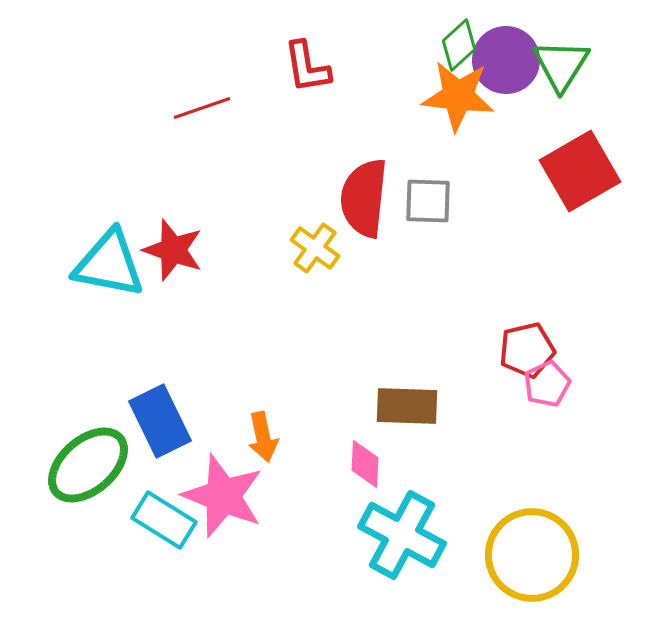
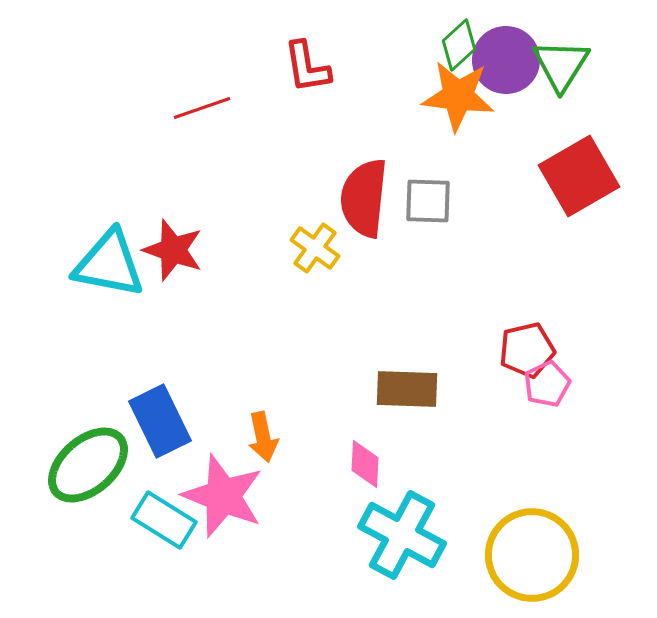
red square: moved 1 px left, 5 px down
brown rectangle: moved 17 px up
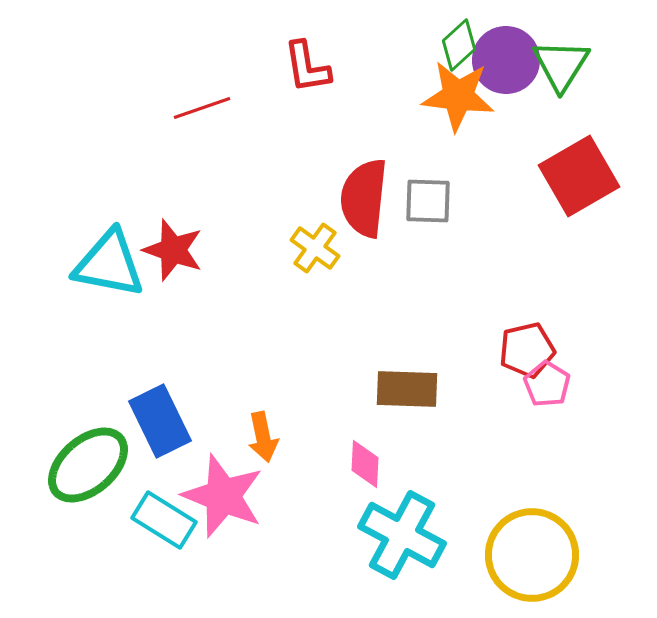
pink pentagon: rotated 15 degrees counterclockwise
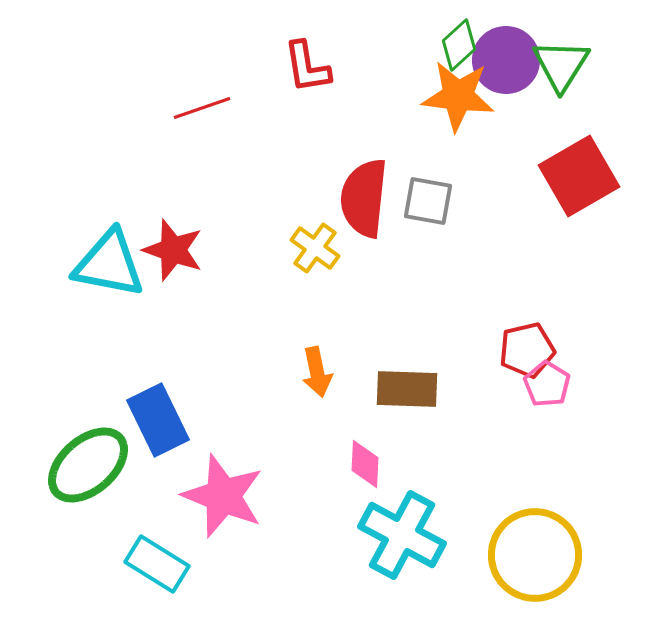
gray square: rotated 8 degrees clockwise
blue rectangle: moved 2 px left, 1 px up
orange arrow: moved 54 px right, 65 px up
cyan rectangle: moved 7 px left, 44 px down
yellow circle: moved 3 px right
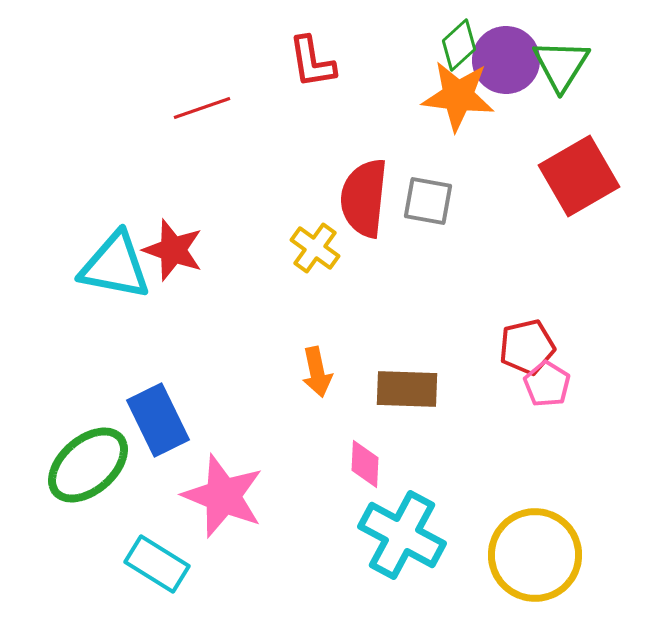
red L-shape: moved 5 px right, 5 px up
cyan triangle: moved 6 px right, 2 px down
red pentagon: moved 3 px up
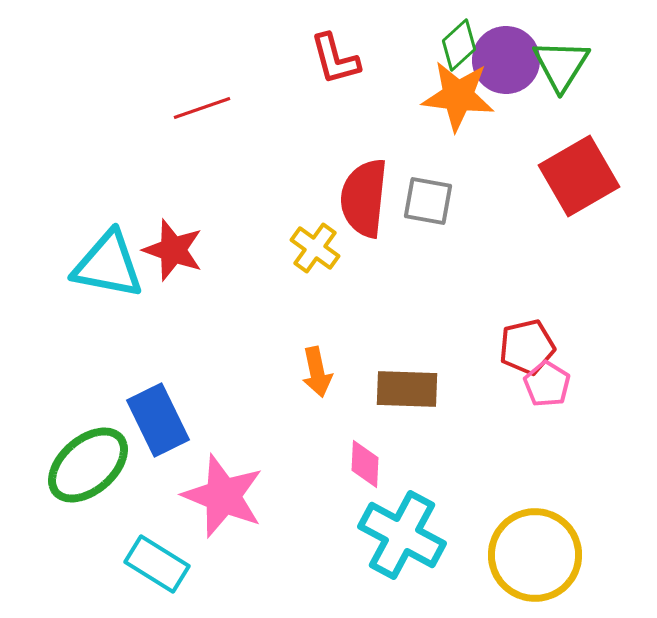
red L-shape: moved 23 px right, 3 px up; rotated 6 degrees counterclockwise
cyan triangle: moved 7 px left, 1 px up
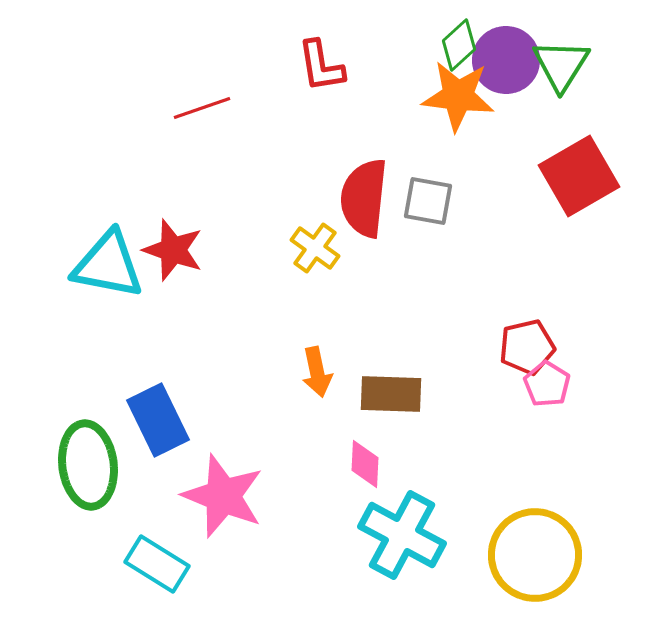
red L-shape: moved 14 px left, 7 px down; rotated 6 degrees clockwise
brown rectangle: moved 16 px left, 5 px down
green ellipse: rotated 56 degrees counterclockwise
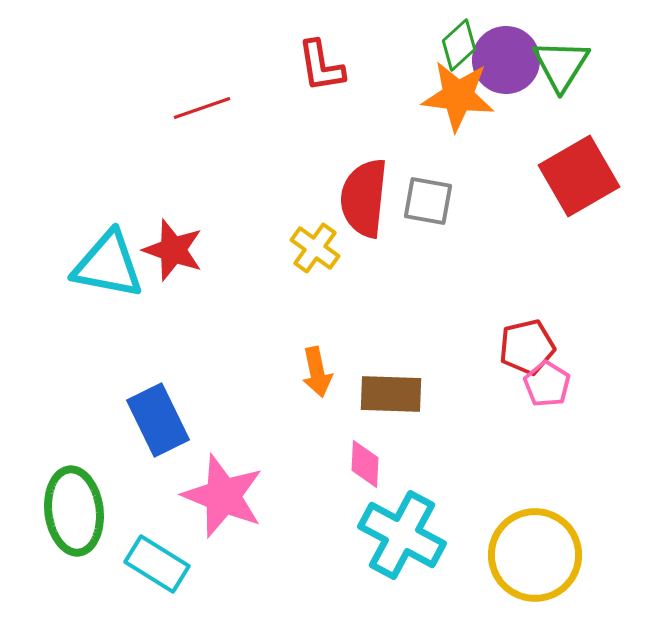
green ellipse: moved 14 px left, 46 px down
